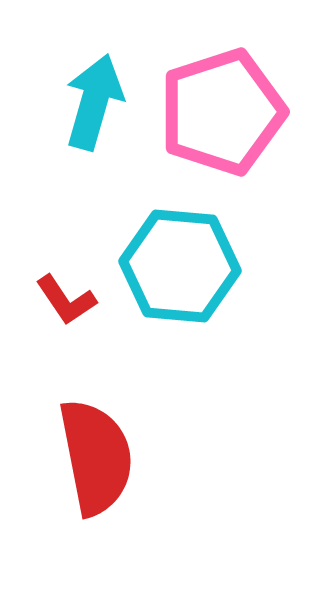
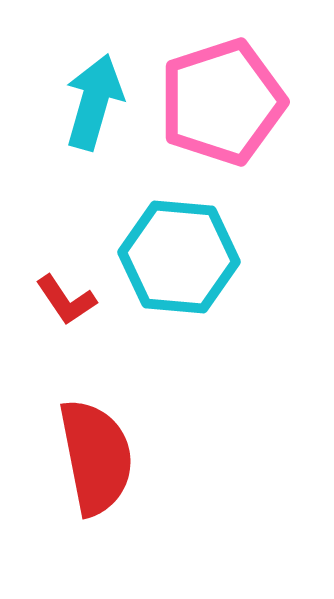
pink pentagon: moved 10 px up
cyan hexagon: moved 1 px left, 9 px up
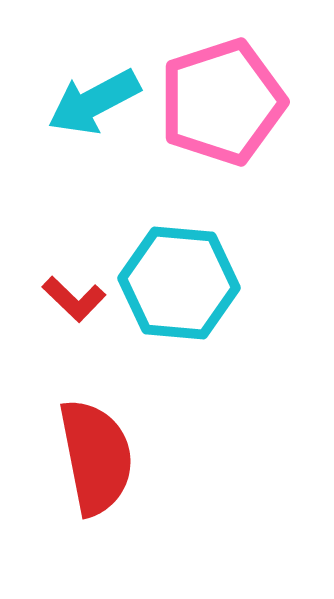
cyan arrow: rotated 134 degrees counterclockwise
cyan hexagon: moved 26 px down
red L-shape: moved 8 px right, 1 px up; rotated 12 degrees counterclockwise
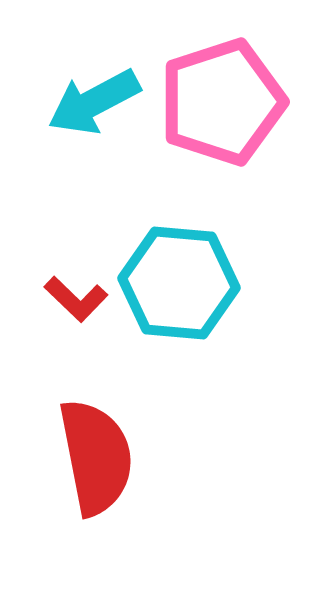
red L-shape: moved 2 px right
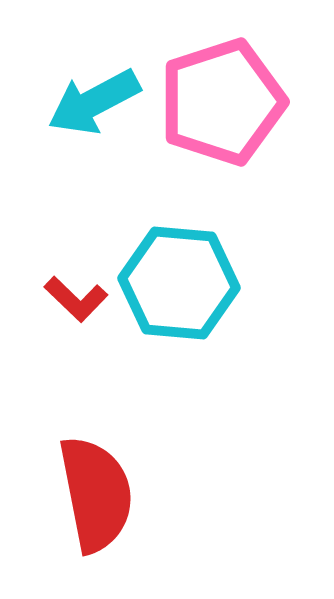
red semicircle: moved 37 px down
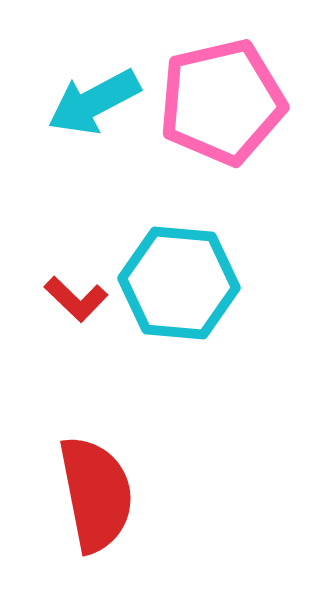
pink pentagon: rotated 5 degrees clockwise
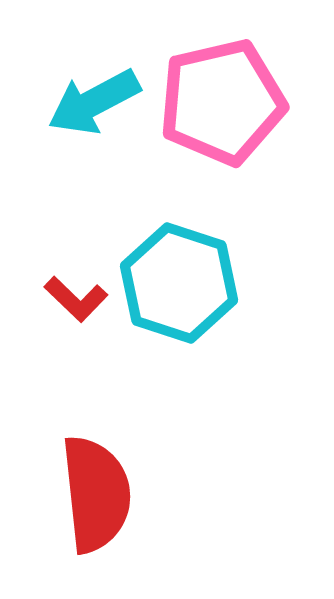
cyan hexagon: rotated 13 degrees clockwise
red semicircle: rotated 5 degrees clockwise
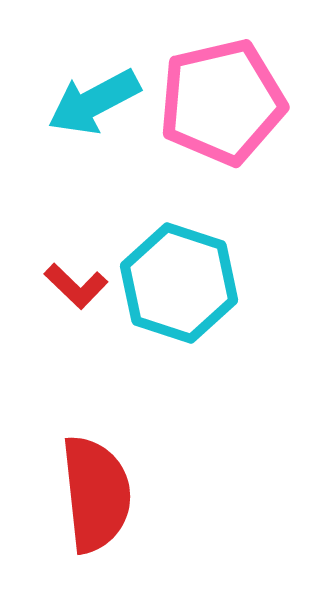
red L-shape: moved 13 px up
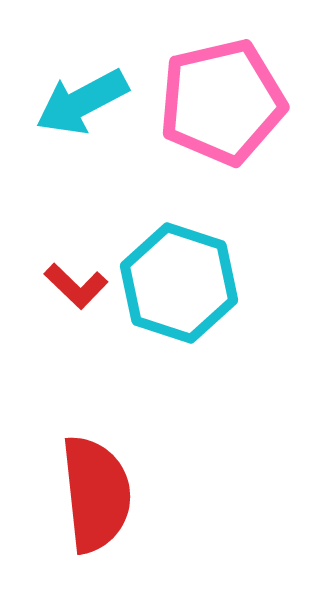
cyan arrow: moved 12 px left
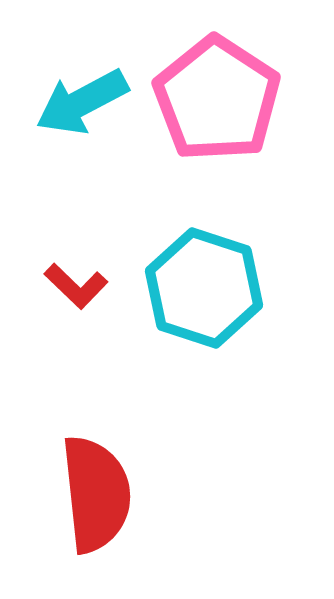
pink pentagon: moved 5 px left, 3 px up; rotated 26 degrees counterclockwise
cyan hexagon: moved 25 px right, 5 px down
